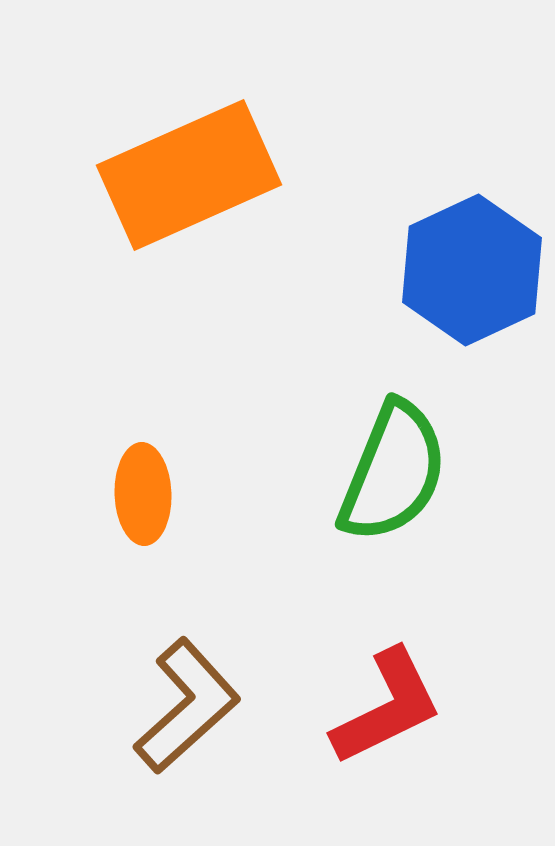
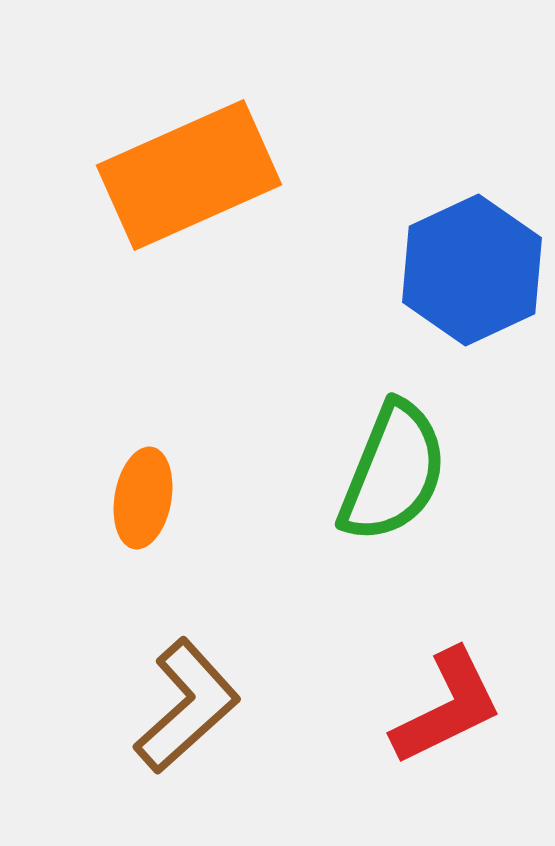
orange ellipse: moved 4 px down; rotated 12 degrees clockwise
red L-shape: moved 60 px right
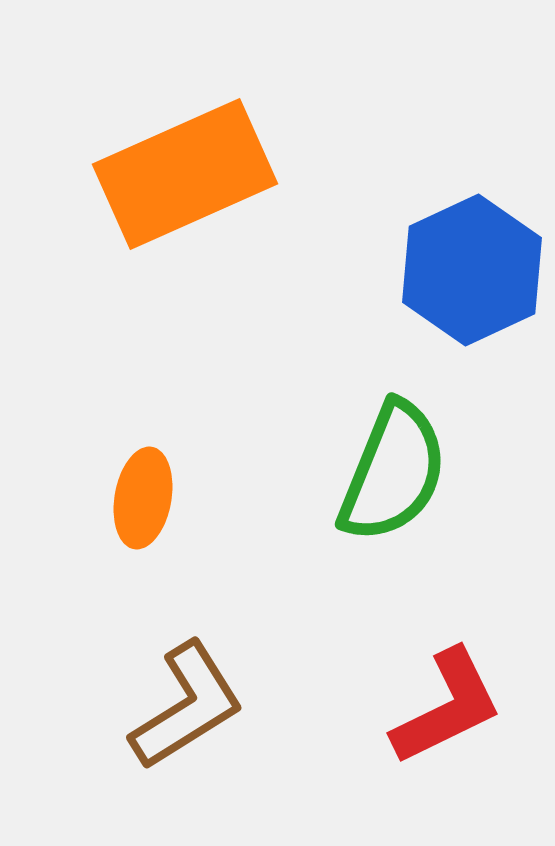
orange rectangle: moved 4 px left, 1 px up
brown L-shape: rotated 10 degrees clockwise
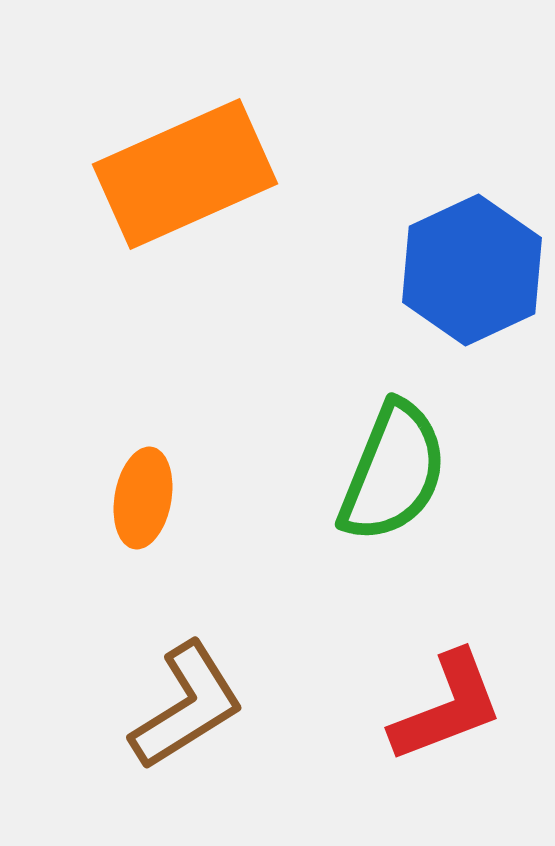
red L-shape: rotated 5 degrees clockwise
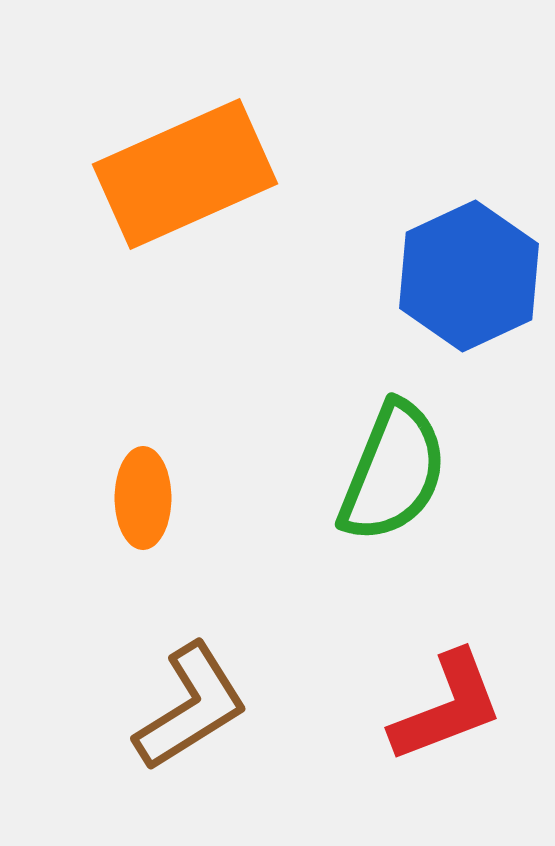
blue hexagon: moved 3 px left, 6 px down
orange ellipse: rotated 10 degrees counterclockwise
brown L-shape: moved 4 px right, 1 px down
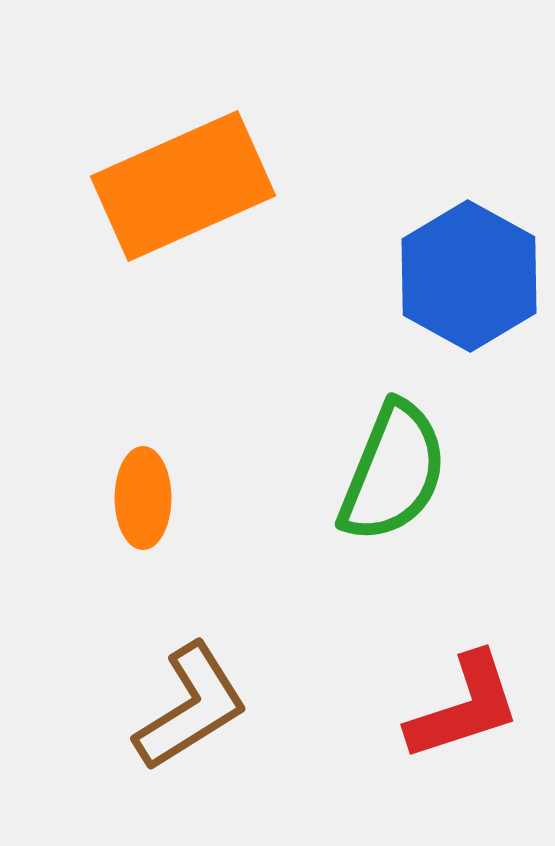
orange rectangle: moved 2 px left, 12 px down
blue hexagon: rotated 6 degrees counterclockwise
red L-shape: moved 17 px right; rotated 3 degrees clockwise
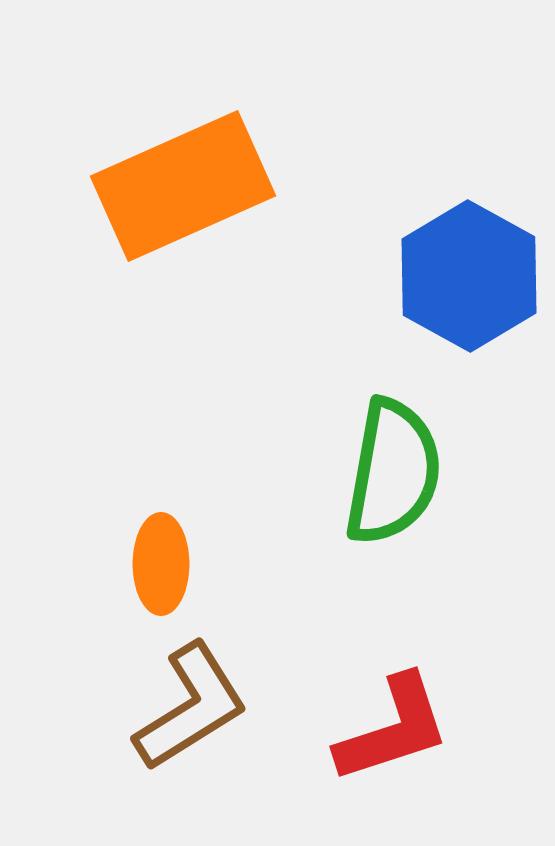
green semicircle: rotated 12 degrees counterclockwise
orange ellipse: moved 18 px right, 66 px down
red L-shape: moved 71 px left, 22 px down
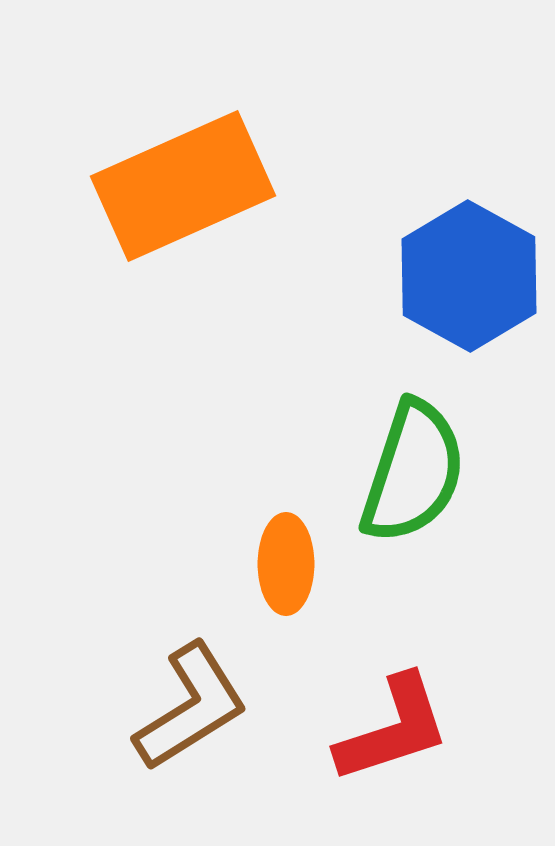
green semicircle: moved 20 px right; rotated 8 degrees clockwise
orange ellipse: moved 125 px right
